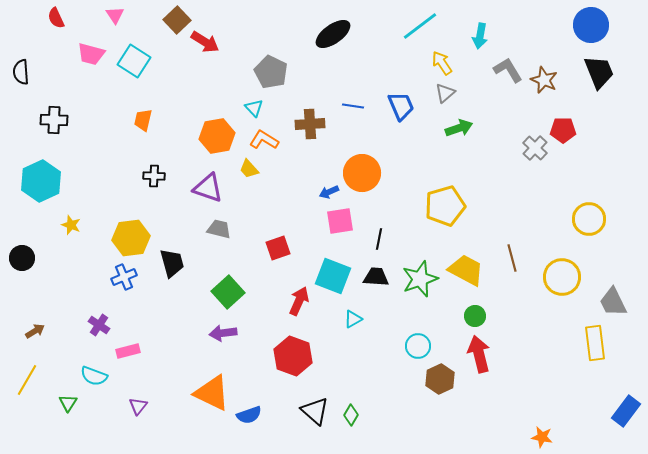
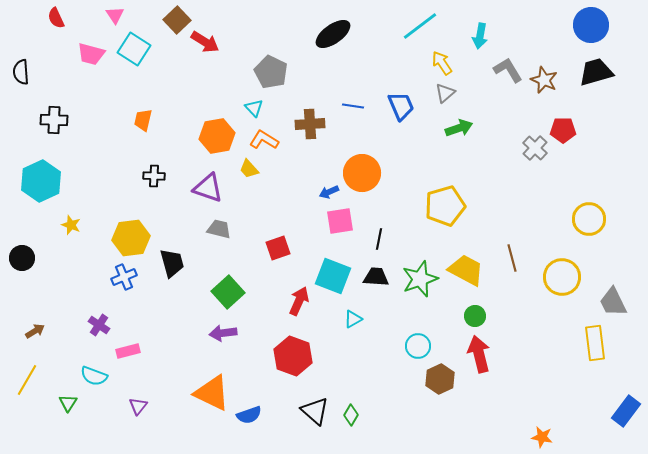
cyan square at (134, 61): moved 12 px up
black trapezoid at (599, 72): moved 3 px left; rotated 84 degrees counterclockwise
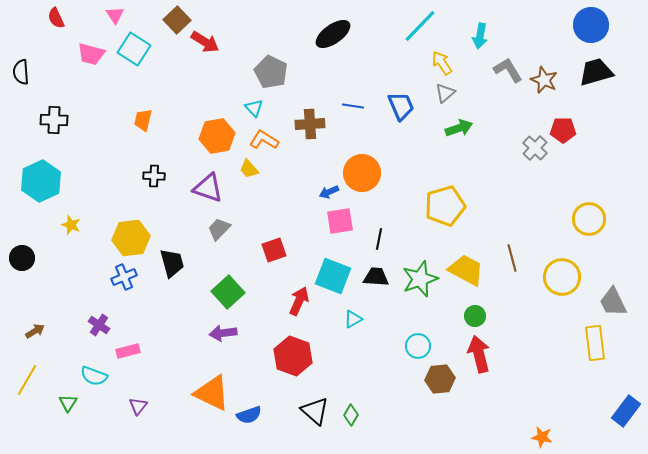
cyan line at (420, 26): rotated 9 degrees counterclockwise
gray trapezoid at (219, 229): rotated 60 degrees counterclockwise
red square at (278, 248): moved 4 px left, 2 px down
brown hexagon at (440, 379): rotated 20 degrees clockwise
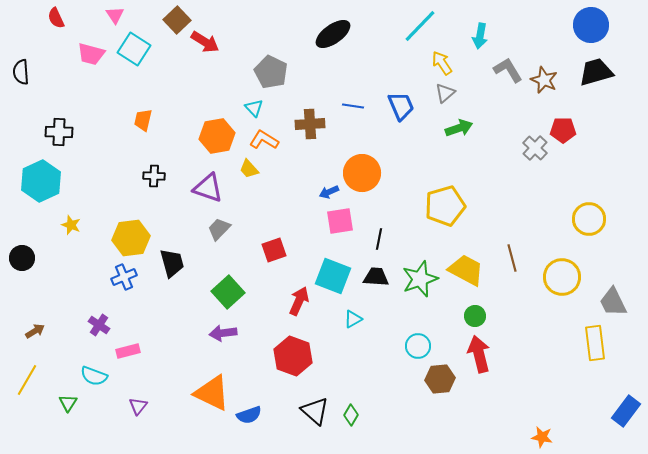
black cross at (54, 120): moved 5 px right, 12 px down
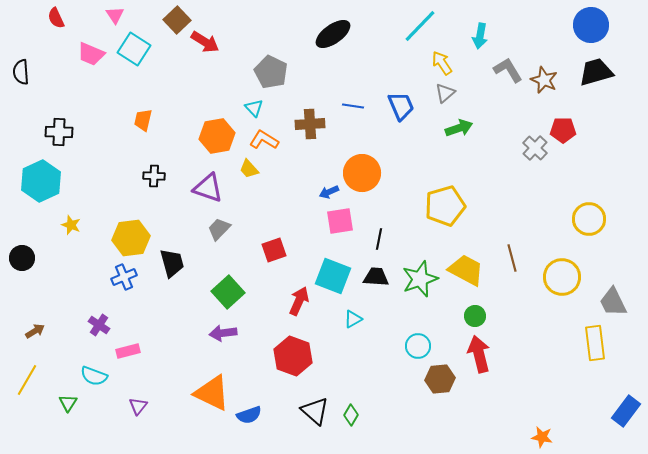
pink trapezoid at (91, 54): rotated 8 degrees clockwise
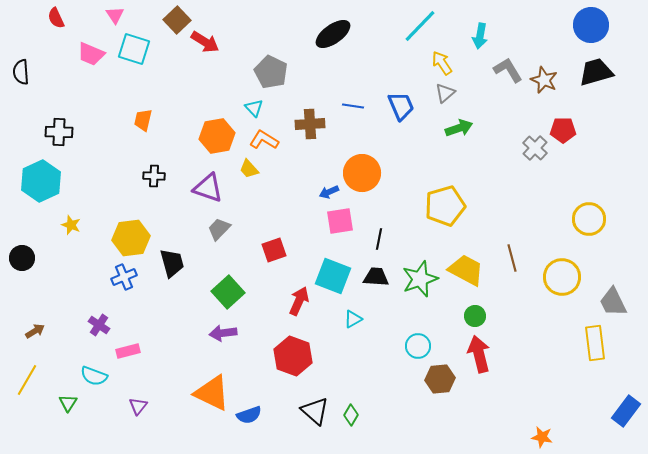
cyan square at (134, 49): rotated 16 degrees counterclockwise
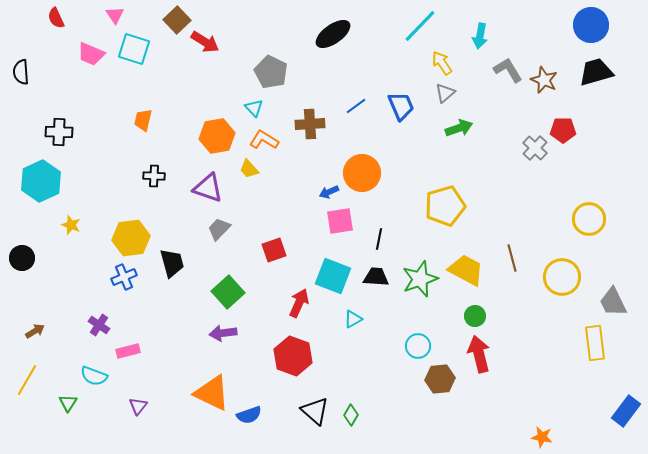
blue line at (353, 106): moved 3 px right; rotated 45 degrees counterclockwise
red arrow at (299, 301): moved 2 px down
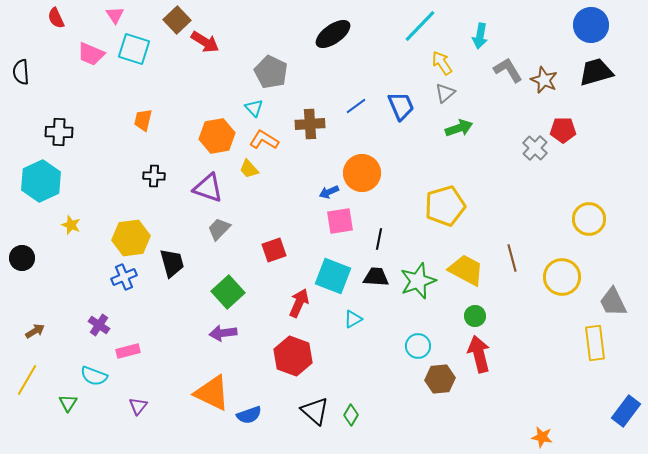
green star at (420, 279): moved 2 px left, 2 px down
